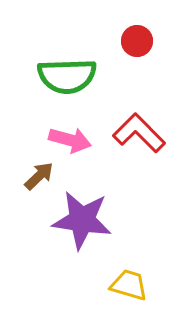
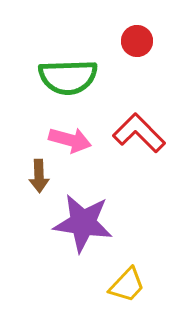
green semicircle: moved 1 px right, 1 px down
brown arrow: rotated 132 degrees clockwise
purple star: moved 1 px right, 3 px down
yellow trapezoid: moved 2 px left; rotated 117 degrees clockwise
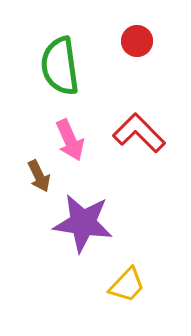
green semicircle: moved 8 px left, 11 px up; rotated 84 degrees clockwise
pink arrow: rotated 51 degrees clockwise
brown arrow: rotated 24 degrees counterclockwise
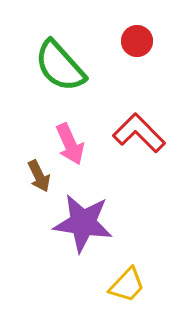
green semicircle: rotated 34 degrees counterclockwise
pink arrow: moved 4 px down
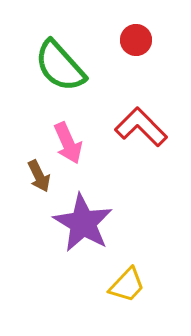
red circle: moved 1 px left, 1 px up
red L-shape: moved 2 px right, 6 px up
pink arrow: moved 2 px left, 1 px up
purple star: rotated 22 degrees clockwise
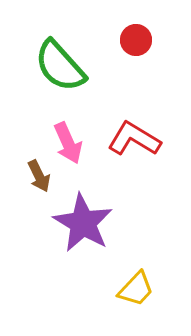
red L-shape: moved 7 px left, 12 px down; rotated 14 degrees counterclockwise
yellow trapezoid: moved 9 px right, 4 px down
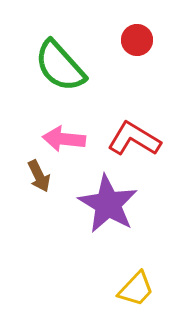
red circle: moved 1 px right
pink arrow: moved 4 px left, 4 px up; rotated 120 degrees clockwise
purple star: moved 25 px right, 19 px up
